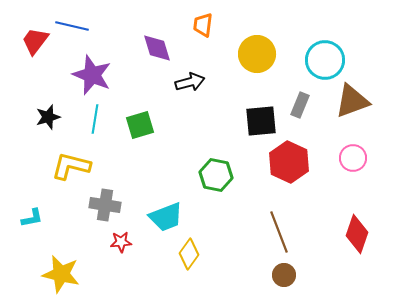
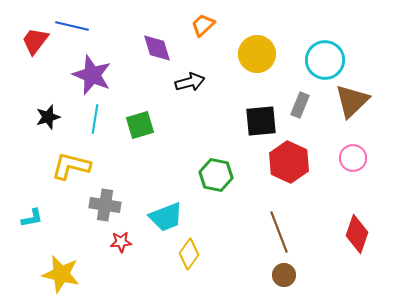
orange trapezoid: rotated 40 degrees clockwise
brown triangle: rotated 24 degrees counterclockwise
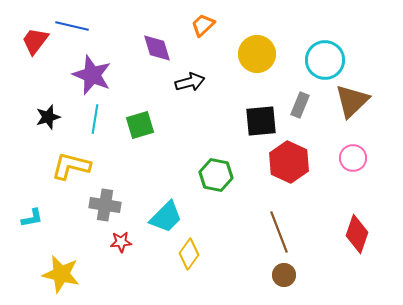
cyan trapezoid: rotated 24 degrees counterclockwise
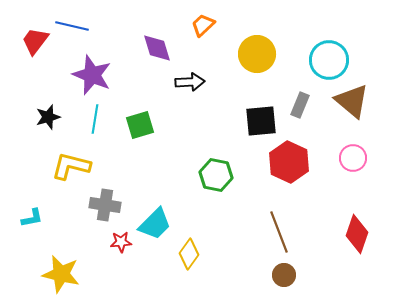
cyan circle: moved 4 px right
black arrow: rotated 12 degrees clockwise
brown triangle: rotated 36 degrees counterclockwise
cyan trapezoid: moved 11 px left, 7 px down
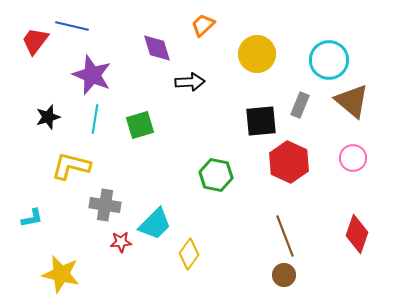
brown line: moved 6 px right, 4 px down
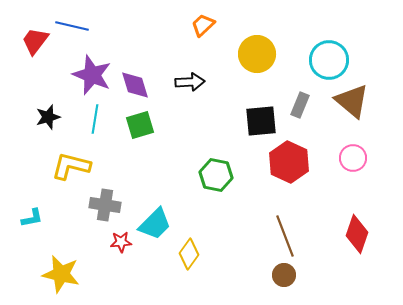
purple diamond: moved 22 px left, 37 px down
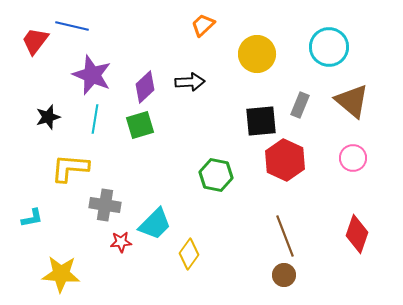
cyan circle: moved 13 px up
purple diamond: moved 10 px right, 2 px down; rotated 64 degrees clockwise
red hexagon: moved 4 px left, 2 px up
yellow L-shape: moved 1 px left, 2 px down; rotated 9 degrees counterclockwise
yellow star: rotated 9 degrees counterclockwise
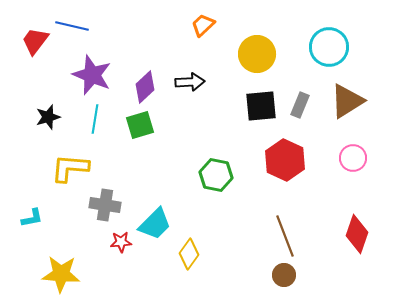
brown triangle: moved 5 px left; rotated 48 degrees clockwise
black square: moved 15 px up
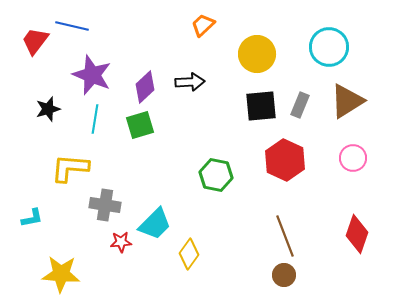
black star: moved 8 px up
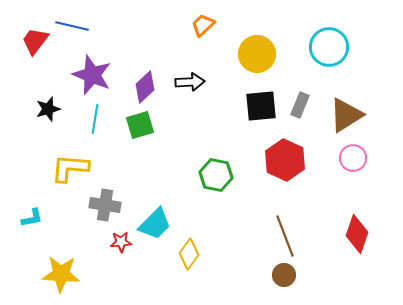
brown triangle: moved 1 px left, 14 px down
